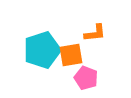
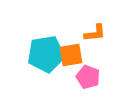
cyan pentagon: moved 4 px right, 4 px down; rotated 9 degrees clockwise
pink pentagon: moved 2 px right, 1 px up
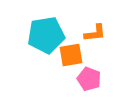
cyan pentagon: moved 19 px up
pink pentagon: moved 1 px right, 2 px down
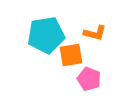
orange L-shape: rotated 20 degrees clockwise
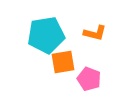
orange square: moved 8 px left, 7 px down
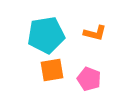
orange square: moved 11 px left, 8 px down
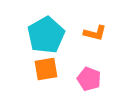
cyan pentagon: rotated 21 degrees counterclockwise
orange square: moved 6 px left, 1 px up
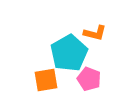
cyan pentagon: moved 23 px right, 18 px down
orange square: moved 11 px down
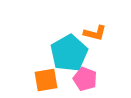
pink pentagon: moved 4 px left
